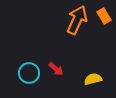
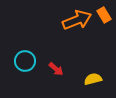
orange rectangle: moved 1 px up
orange arrow: rotated 44 degrees clockwise
cyan circle: moved 4 px left, 12 px up
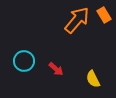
orange arrow: rotated 28 degrees counterclockwise
cyan circle: moved 1 px left
yellow semicircle: rotated 102 degrees counterclockwise
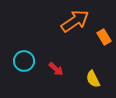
orange rectangle: moved 22 px down
orange arrow: moved 2 px left, 1 px down; rotated 16 degrees clockwise
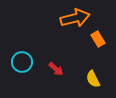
orange arrow: moved 3 px up; rotated 20 degrees clockwise
orange rectangle: moved 6 px left, 2 px down
cyan circle: moved 2 px left, 1 px down
